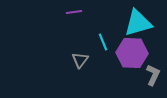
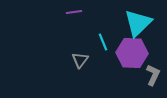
cyan triangle: rotated 28 degrees counterclockwise
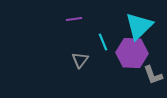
purple line: moved 7 px down
cyan triangle: moved 1 px right, 3 px down
gray L-shape: rotated 135 degrees clockwise
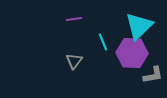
gray triangle: moved 6 px left, 1 px down
gray L-shape: rotated 80 degrees counterclockwise
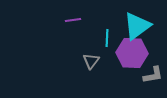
purple line: moved 1 px left, 1 px down
cyan triangle: moved 2 px left; rotated 8 degrees clockwise
cyan line: moved 4 px right, 4 px up; rotated 24 degrees clockwise
gray triangle: moved 17 px right
